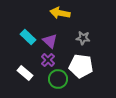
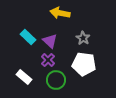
gray star: rotated 24 degrees clockwise
white pentagon: moved 3 px right, 2 px up
white rectangle: moved 1 px left, 4 px down
green circle: moved 2 px left, 1 px down
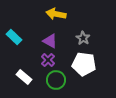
yellow arrow: moved 4 px left, 1 px down
cyan rectangle: moved 14 px left
purple triangle: rotated 14 degrees counterclockwise
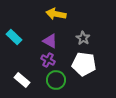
purple cross: rotated 16 degrees counterclockwise
white rectangle: moved 2 px left, 3 px down
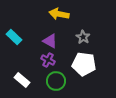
yellow arrow: moved 3 px right
gray star: moved 1 px up
green circle: moved 1 px down
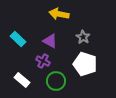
cyan rectangle: moved 4 px right, 2 px down
purple cross: moved 5 px left, 1 px down
white pentagon: moved 1 px right; rotated 10 degrees clockwise
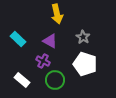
yellow arrow: moved 2 px left; rotated 114 degrees counterclockwise
green circle: moved 1 px left, 1 px up
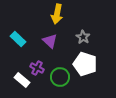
yellow arrow: rotated 24 degrees clockwise
purple triangle: rotated 14 degrees clockwise
purple cross: moved 6 px left, 7 px down
green circle: moved 5 px right, 3 px up
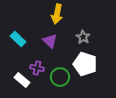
purple cross: rotated 16 degrees counterclockwise
